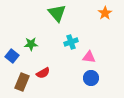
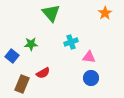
green triangle: moved 6 px left
brown rectangle: moved 2 px down
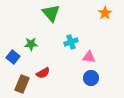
blue square: moved 1 px right, 1 px down
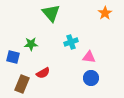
blue square: rotated 24 degrees counterclockwise
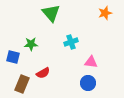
orange star: rotated 16 degrees clockwise
pink triangle: moved 2 px right, 5 px down
blue circle: moved 3 px left, 5 px down
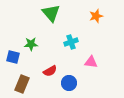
orange star: moved 9 px left, 3 px down
red semicircle: moved 7 px right, 2 px up
blue circle: moved 19 px left
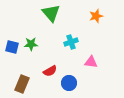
blue square: moved 1 px left, 10 px up
